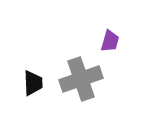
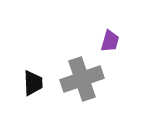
gray cross: moved 1 px right
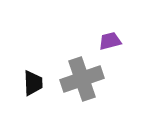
purple trapezoid: rotated 120 degrees counterclockwise
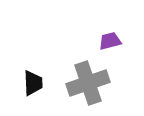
gray cross: moved 6 px right, 4 px down
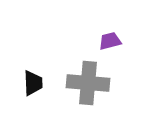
gray cross: rotated 24 degrees clockwise
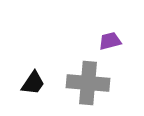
black trapezoid: rotated 36 degrees clockwise
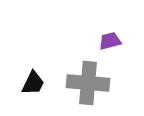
black trapezoid: rotated 8 degrees counterclockwise
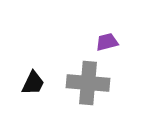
purple trapezoid: moved 3 px left, 1 px down
